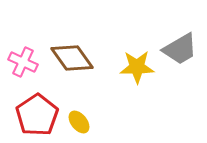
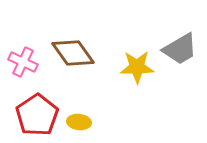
brown diamond: moved 1 px right, 5 px up
yellow ellipse: rotated 45 degrees counterclockwise
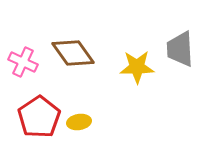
gray trapezoid: rotated 117 degrees clockwise
red pentagon: moved 2 px right, 2 px down
yellow ellipse: rotated 15 degrees counterclockwise
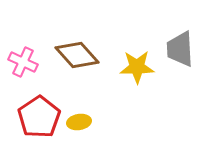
brown diamond: moved 4 px right, 2 px down; rotated 6 degrees counterclockwise
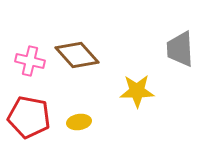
pink cross: moved 7 px right, 1 px up; rotated 12 degrees counterclockwise
yellow star: moved 24 px down
red pentagon: moved 10 px left; rotated 27 degrees counterclockwise
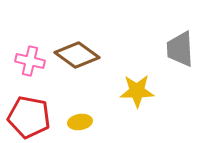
brown diamond: rotated 12 degrees counterclockwise
yellow ellipse: moved 1 px right
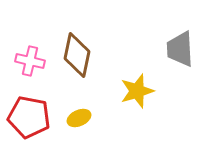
brown diamond: rotated 66 degrees clockwise
yellow star: rotated 16 degrees counterclockwise
yellow ellipse: moved 1 px left, 4 px up; rotated 15 degrees counterclockwise
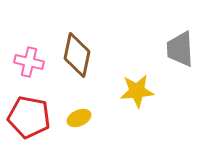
pink cross: moved 1 px left, 1 px down
yellow star: rotated 12 degrees clockwise
